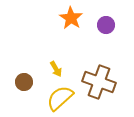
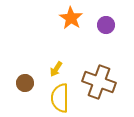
yellow arrow: rotated 63 degrees clockwise
brown circle: moved 1 px right, 1 px down
yellow semicircle: rotated 48 degrees counterclockwise
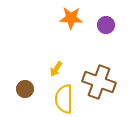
orange star: rotated 30 degrees counterclockwise
brown circle: moved 6 px down
yellow semicircle: moved 4 px right, 1 px down
